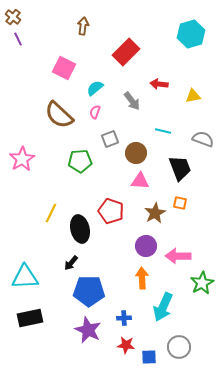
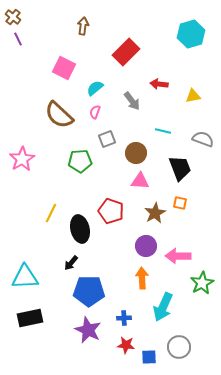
gray square: moved 3 px left
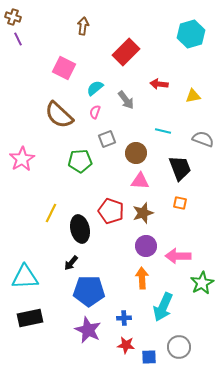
brown cross: rotated 21 degrees counterclockwise
gray arrow: moved 6 px left, 1 px up
brown star: moved 12 px left; rotated 10 degrees clockwise
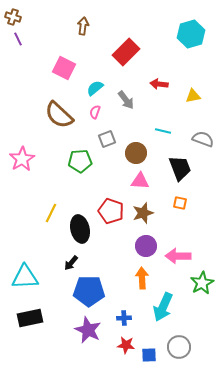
blue square: moved 2 px up
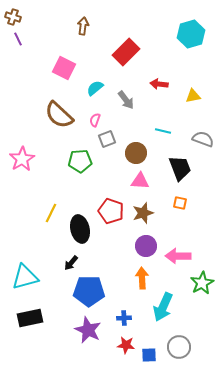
pink semicircle: moved 8 px down
cyan triangle: rotated 12 degrees counterclockwise
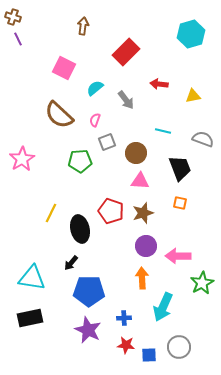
gray square: moved 3 px down
cyan triangle: moved 7 px right, 1 px down; rotated 24 degrees clockwise
